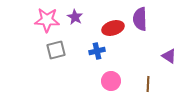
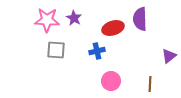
purple star: moved 1 px left, 1 px down
gray square: rotated 18 degrees clockwise
purple triangle: rotated 49 degrees clockwise
brown line: moved 2 px right
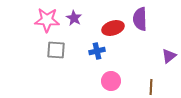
brown line: moved 1 px right, 3 px down
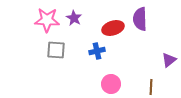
purple triangle: moved 4 px down
pink circle: moved 3 px down
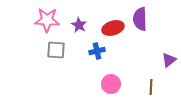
purple star: moved 5 px right, 7 px down
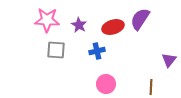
purple semicircle: rotated 35 degrees clockwise
red ellipse: moved 1 px up
purple triangle: rotated 14 degrees counterclockwise
pink circle: moved 5 px left
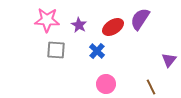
red ellipse: rotated 15 degrees counterclockwise
blue cross: rotated 35 degrees counterclockwise
brown line: rotated 28 degrees counterclockwise
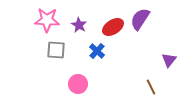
pink circle: moved 28 px left
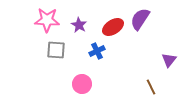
blue cross: rotated 21 degrees clockwise
pink circle: moved 4 px right
